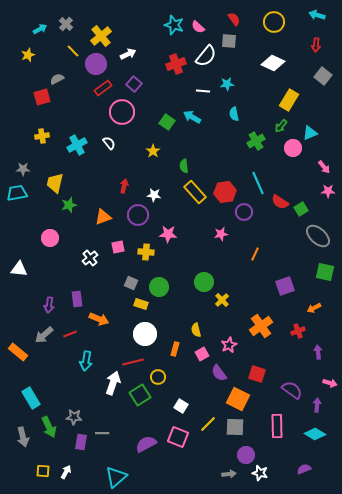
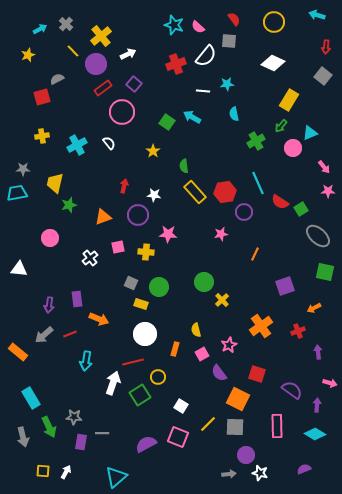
red arrow at (316, 45): moved 10 px right, 2 px down
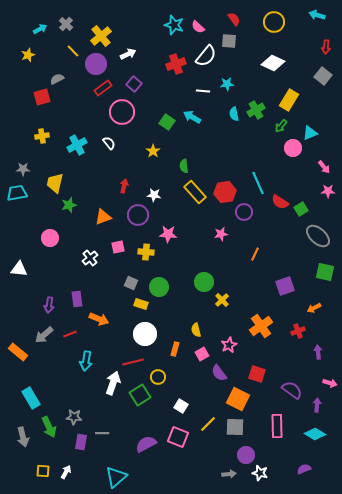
green cross at (256, 141): moved 31 px up
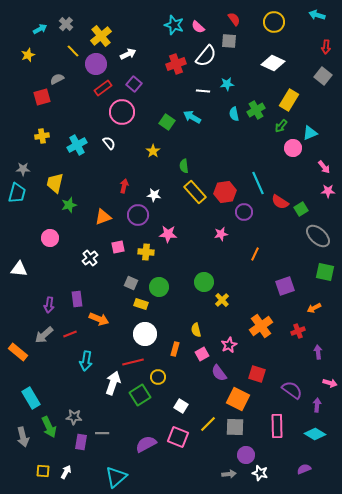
cyan trapezoid at (17, 193): rotated 115 degrees clockwise
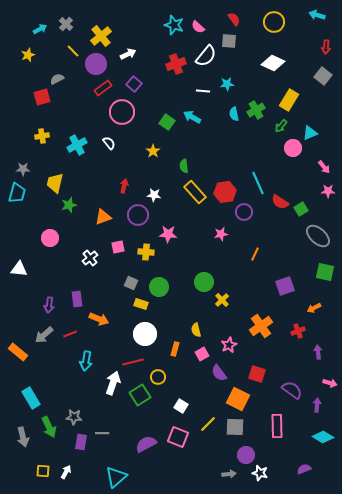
cyan diamond at (315, 434): moved 8 px right, 3 px down
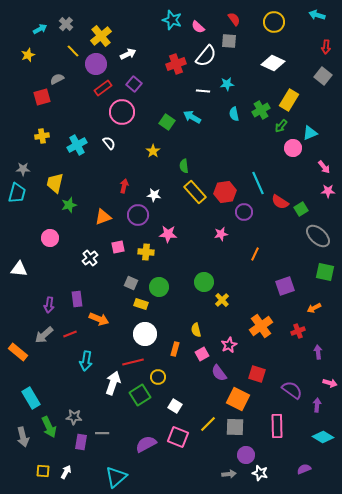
cyan star at (174, 25): moved 2 px left, 5 px up
green cross at (256, 110): moved 5 px right
white square at (181, 406): moved 6 px left
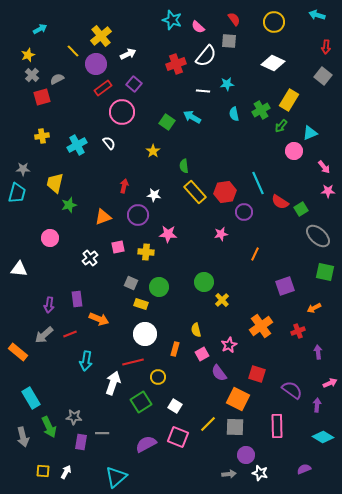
gray cross at (66, 24): moved 34 px left, 51 px down
pink circle at (293, 148): moved 1 px right, 3 px down
pink arrow at (330, 383): rotated 40 degrees counterclockwise
green square at (140, 395): moved 1 px right, 7 px down
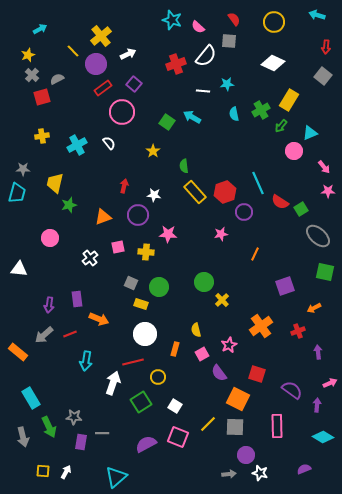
red hexagon at (225, 192): rotated 10 degrees counterclockwise
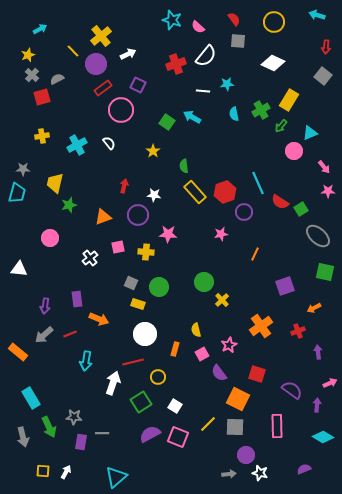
gray square at (229, 41): moved 9 px right
purple square at (134, 84): moved 4 px right, 1 px down; rotated 14 degrees counterclockwise
pink circle at (122, 112): moved 1 px left, 2 px up
yellow rectangle at (141, 304): moved 3 px left
purple arrow at (49, 305): moved 4 px left, 1 px down
purple semicircle at (146, 444): moved 4 px right, 10 px up
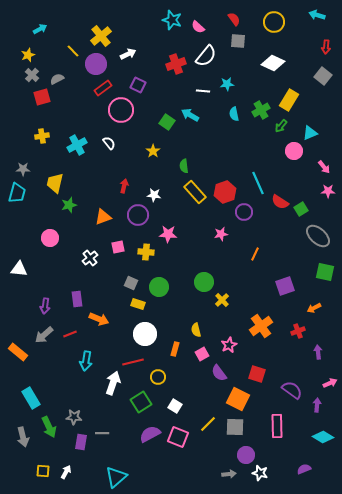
cyan arrow at (192, 117): moved 2 px left, 2 px up
